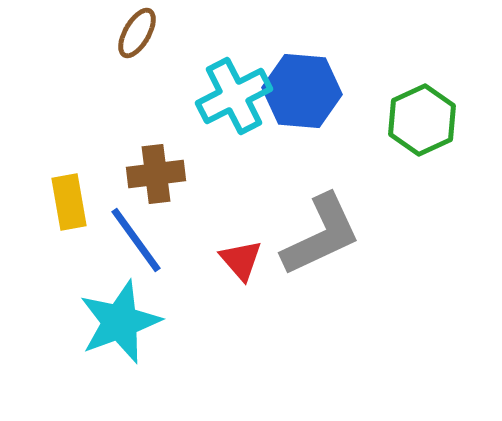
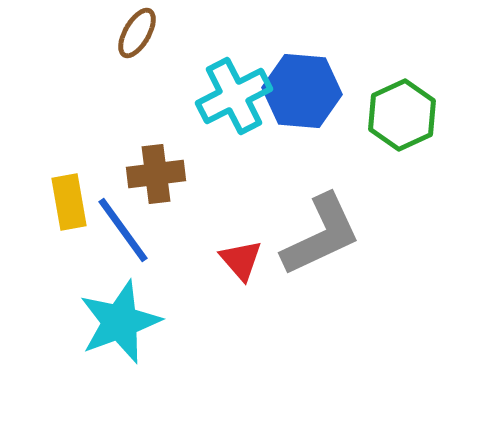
green hexagon: moved 20 px left, 5 px up
blue line: moved 13 px left, 10 px up
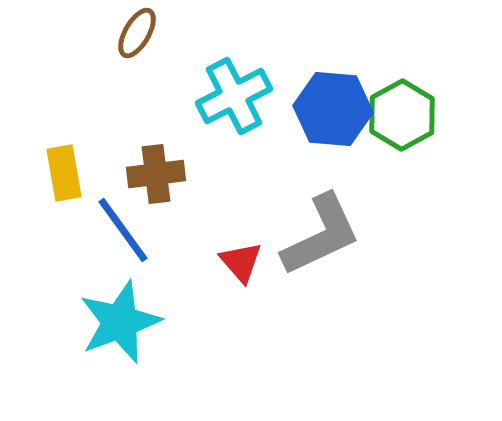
blue hexagon: moved 31 px right, 18 px down
green hexagon: rotated 4 degrees counterclockwise
yellow rectangle: moved 5 px left, 29 px up
red triangle: moved 2 px down
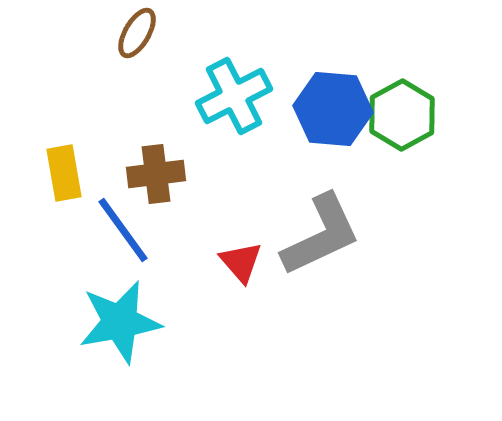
cyan star: rotated 10 degrees clockwise
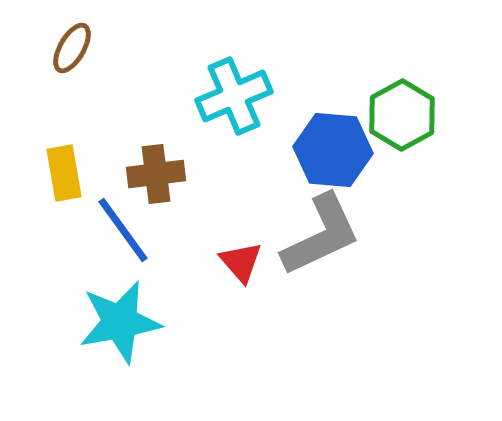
brown ellipse: moved 65 px left, 15 px down
cyan cross: rotated 4 degrees clockwise
blue hexagon: moved 41 px down
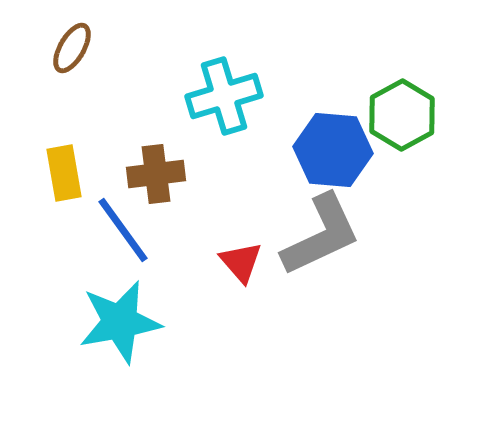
cyan cross: moved 10 px left; rotated 6 degrees clockwise
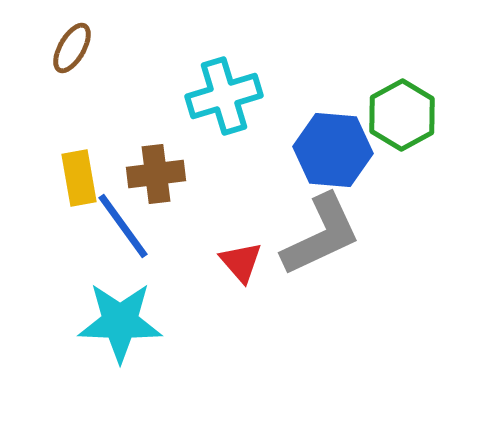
yellow rectangle: moved 15 px right, 5 px down
blue line: moved 4 px up
cyan star: rotated 12 degrees clockwise
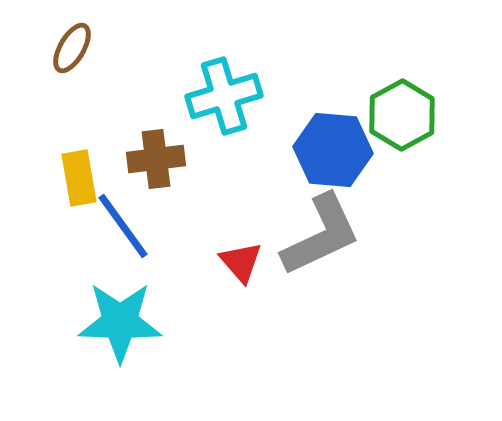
brown cross: moved 15 px up
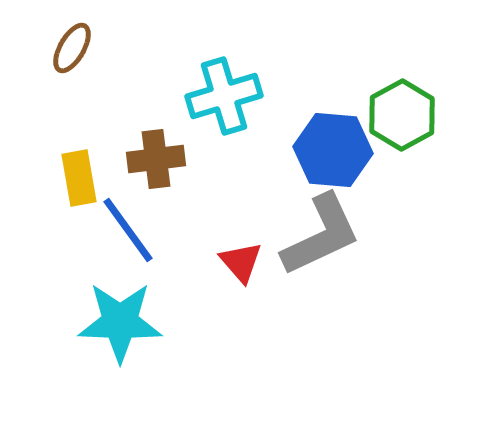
blue line: moved 5 px right, 4 px down
